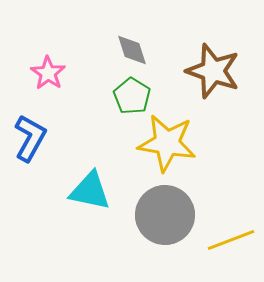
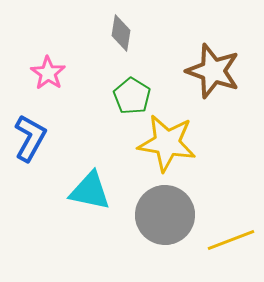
gray diamond: moved 11 px left, 17 px up; rotated 27 degrees clockwise
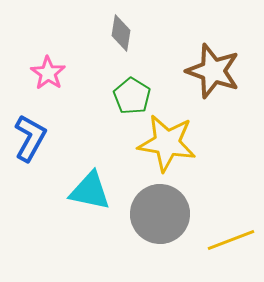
gray circle: moved 5 px left, 1 px up
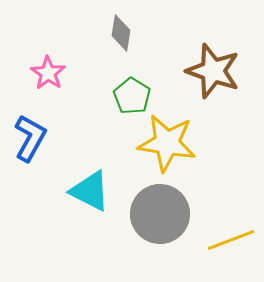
cyan triangle: rotated 15 degrees clockwise
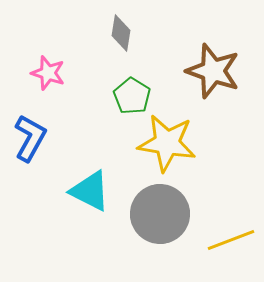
pink star: rotated 16 degrees counterclockwise
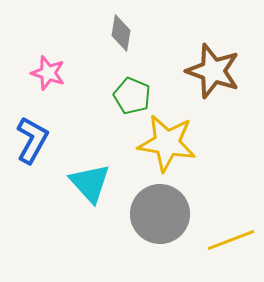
green pentagon: rotated 9 degrees counterclockwise
blue L-shape: moved 2 px right, 2 px down
cyan triangle: moved 8 px up; rotated 21 degrees clockwise
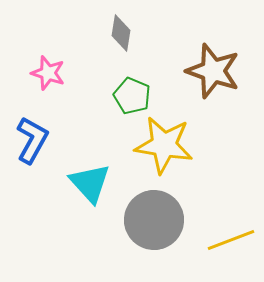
yellow star: moved 3 px left, 2 px down
gray circle: moved 6 px left, 6 px down
